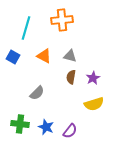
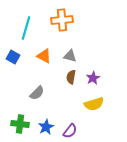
blue star: rotated 21 degrees clockwise
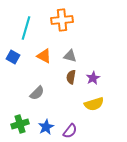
green cross: rotated 24 degrees counterclockwise
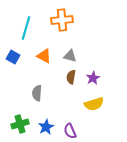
gray semicircle: rotated 140 degrees clockwise
purple semicircle: rotated 119 degrees clockwise
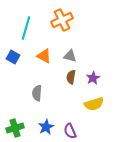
orange cross: rotated 20 degrees counterclockwise
green cross: moved 5 px left, 4 px down
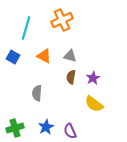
yellow semicircle: rotated 54 degrees clockwise
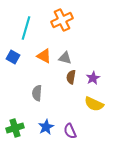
gray triangle: moved 5 px left, 2 px down
yellow semicircle: rotated 12 degrees counterclockwise
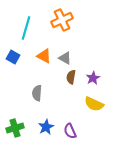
gray triangle: rotated 16 degrees clockwise
